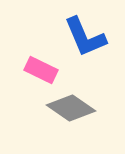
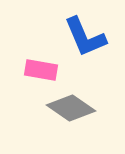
pink rectangle: rotated 16 degrees counterclockwise
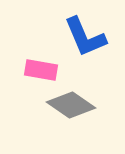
gray diamond: moved 3 px up
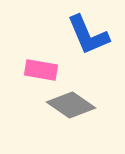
blue L-shape: moved 3 px right, 2 px up
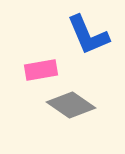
pink rectangle: rotated 20 degrees counterclockwise
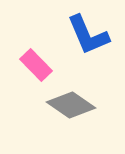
pink rectangle: moved 5 px left, 5 px up; rotated 56 degrees clockwise
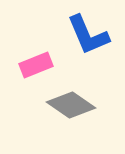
pink rectangle: rotated 68 degrees counterclockwise
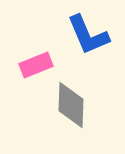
gray diamond: rotated 57 degrees clockwise
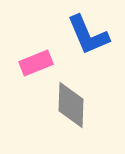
pink rectangle: moved 2 px up
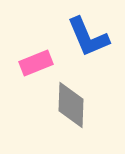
blue L-shape: moved 2 px down
